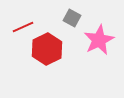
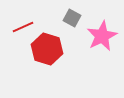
pink star: moved 3 px right, 4 px up
red hexagon: rotated 16 degrees counterclockwise
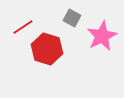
red line: rotated 10 degrees counterclockwise
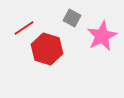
red line: moved 1 px right, 1 px down
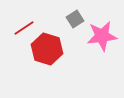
gray square: moved 3 px right, 1 px down; rotated 30 degrees clockwise
pink star: rotated 20 degrees clockwise
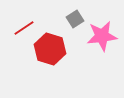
red hexagon: moved 3 px right
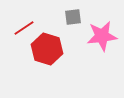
gray square: moved 2 px left, 2 px up; rotated 24 degrees clockwise
red hexagon: moved 3 px left
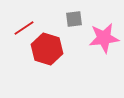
gray square: moved 1 px right, 2 px down
pink star: moved 2 px right, 2 px down
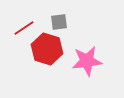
gray square: moved 15 px left, 3 px down
pink star: moved 17 px left, 23 px down
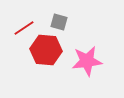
gray square: rotated 24 degrees clockwise
red hexagon: moved 1 px left, 1 px down; rotated 12 degrees counterclockwise
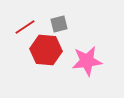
gray square: moved 2 px down; rotated 30 degrees counterclockwise
red line: moved 1 px right, 1 px up
